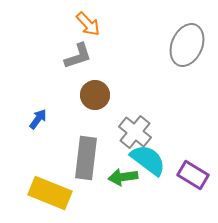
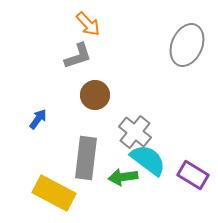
yellow rectangle: moved 4 px right; rotated 6 degrees clockwise
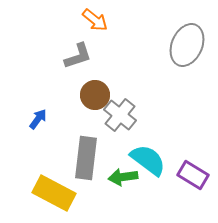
orange arrow: moved 7 px right, 4 px up; rotated 8 degrees counterclockwise
gray cross: moved 15 px left, 17 px up
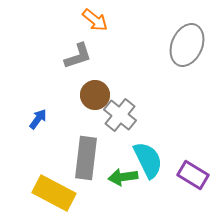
cyan semicircle: rotated 27 degrees clockwise
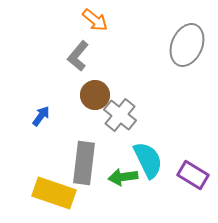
gray L-shape: rotated 148 degrees clockwise
blue arrow: moved 3 px right, 3 px up
gray rectangle: moved 2 px left, 5 px down
yellow rectangle: rotated 9 degrees counterclockwise
